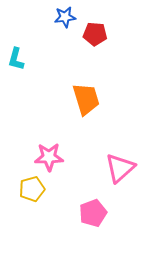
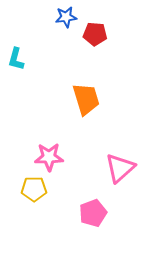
blue star: moved 1 px right
yellow pentagon: moved 2 px right; rotated 15 degrees clockwise
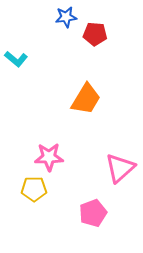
cyan L-shape: rotated 65 degrees counterclockwise
orange trapezoid: rotated 48 degrees clockwise
